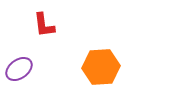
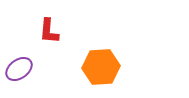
red L-shape: moved 5 px right, 6 px down; rotated 12 degrees clockwise
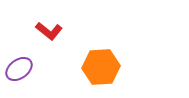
red L-shape: rotated 56 degrees counterclockwise
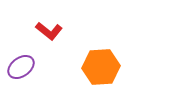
purple ellipse: moved 2 px right, 2 px up
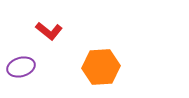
purple ellipse: rotated 20 degrees clockwise
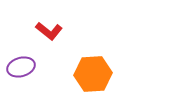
orange hexagon: moved 8 px left, 7 px down
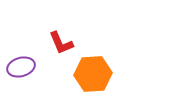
red L-shape: moved 12 px right, 12 px down; rotated 28 degrees clockwise
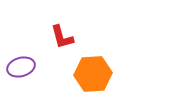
red L-shape: moved 1 px right, 6 px up; rotated 8 degrees clockwise
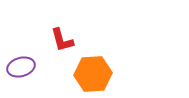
red L-shape: moved 3 px down
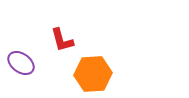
purple ellipse: moved 4 px up; rotated 52 degrees clockwise
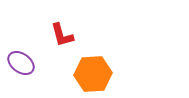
red L-shape: moved 5 px up
